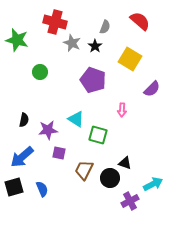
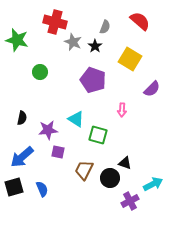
gray star: moved 1 px right, 1 px up
black semicircle: moved 2 px left, 2 px up
purple square: moved 1 px left, 1 px up
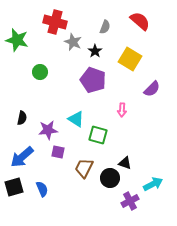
black star: moved 5 px down
brown trapezoid: moved 2 px up
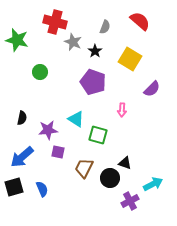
purple pentagon: moved 2 px down
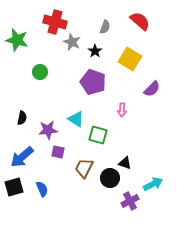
gray star: moved 1 px left
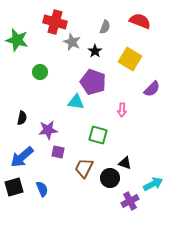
red semicircle: rotated 20 degrees counterclockwise
cyan triangle: moved 17 px up; rotated 24 degrees counterclockwise
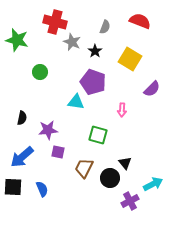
black triangle: rotated 32 degrees clockwise
black square: moved 1 px left; rotated 18 degrees clockwise
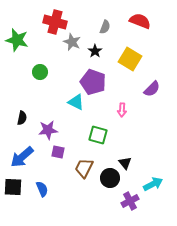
cyan triangle: rotated 18 degrees clockwise
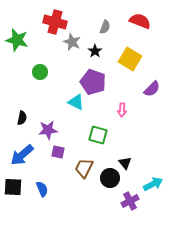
blue arrow: moved 2 px up
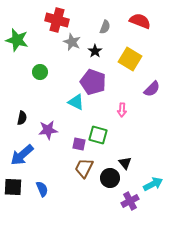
red cross: moved 2 px right, 2 px up
purple square: moved 21 px right, 8 px up
